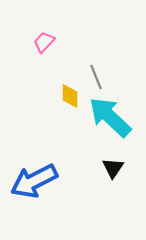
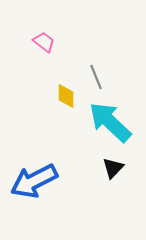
pink trapezoid: rotated 85 degrees clockwise
yellow diamond: moved 4 px left
cyan arrow: moved 5 px down
black triangle: rotated 10 degrees clockwise
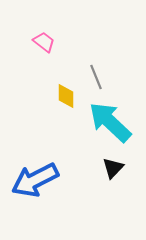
blue arrow: moved 1 px right, 1 px up
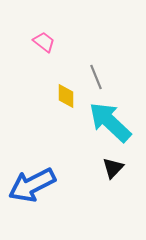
blue arrow: moved 3 px left, 5 px down
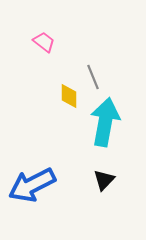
gray line: moved 3 px left
yellow diamond: moved 3 px right
cyan arrow: moved 5 px left; rotated 57 degrees clockwise
black triangle: moved 9 px left, 12 px down
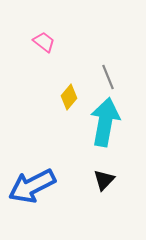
gray line: moved 15 px right
yellow diamond: moved 1 px down; rotated 40 degrees clockwise
blue arrow: moved 1 px down
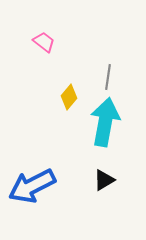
gray line: rotated 30 degrees clockwise
black triangle: rotated 15 degrees clockwise
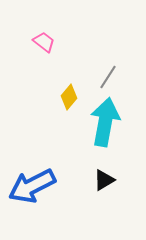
gray line: rotated 25 degrees clockwise
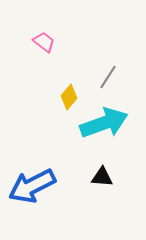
cyan arrow: moved 1 px left, 1 px down; rotated 60 degrees clockwise
black triangle: moved 2 px left, 3 px up; rotated 35 degrees clockwise
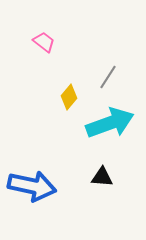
cyan arrow: moved 6 px right
blue arrow: rotated 141 degrees counterclockwise
